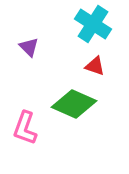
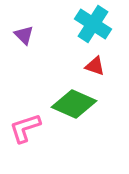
purple triangle: moved 5 px left, 12 px up
pink L-shape: rotated 52 degrees clockwise
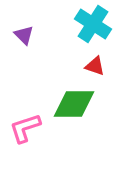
green diamond: rotated 24 degrees counterclockwise
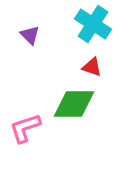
purple triangle: moved 6 px right
red triangle: moved 3 px left, 1 px down
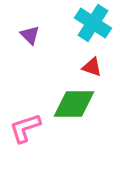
cyan cross: moved 1 px up
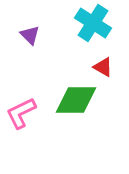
red triangle: moved 11 px right; rotated 10 degrees clockwise
green diamond: moved 2 px right, 4 px up
pink L-shape: moved 4 px left, 15 px up; rotated 8 degrees counterclockwise
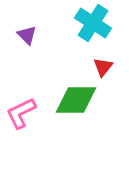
purple triangle: moved 3 px left
red triangle: rotated 40 degrees clockwise
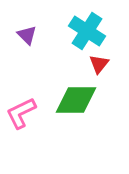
cyan cross: moved 6 px left, 8 px down
red triangle: moved 4 px left, 3 px up
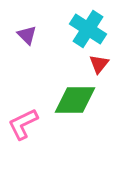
cyan cross: moved 1 px right, 2 px up
green diamond: moved 1 px left
pink L-shape: moved 2 px right, 11 px down
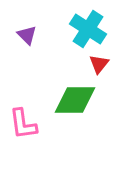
pink L-shape: rotated 72 degrees counterclockwise
